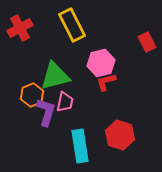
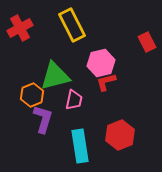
pink trapezoid: moved 9 px right, 2 px up
purple L-shape: moved 3 px left, 7 px down
red hexagon: rotated 20 degrees clockwise
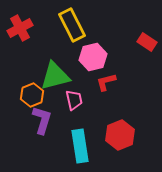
red rectangle: rotated 30 degrees counterclockwise
pink hexagon: moved 8 px left, 6 px up
pink trapezoid: rotated 25 degrees counterclockwise
purple L-shape: moved 1 px left, 1 px down
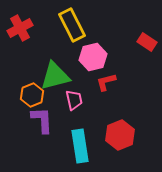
purple L-shape: rotated 20 degrees counterclockwise
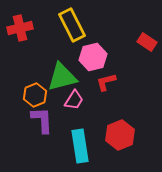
red cross: rotated 15 degrees clockwise
green triangle: moved 7 px right, 1 px down
orange hexagon: moved 3 px right
pink trapezoid: rotated 45 degrees clockwise
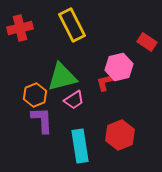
pink hexagon: moved 26 px right, 10 px down
pink trapezoid: rotated 25 degrees clockwise
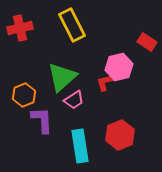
green triangle: rotated 28 degrees counterclockwise
orange hexagon: moved 11 px left
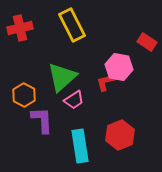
pink hexagon: rotated 24 degrees clockwise
orange hexagon: rotated 10 degrees counterclockwise
